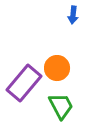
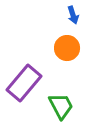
blue arrow: rotated 24 degrees counterclockwise
orange circle: moved 10 px right, 20 px up
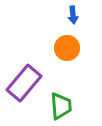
blue arrow: rotated 12 degrees clockwise
green trapezoid: rotated 24 degrees clockwise
